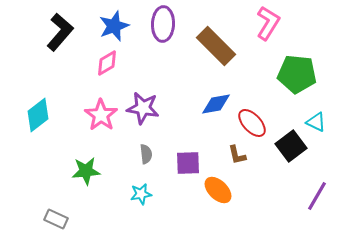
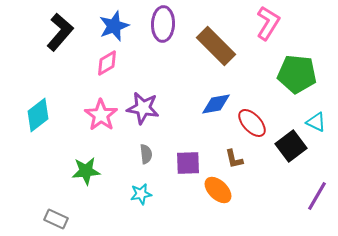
brown L-shape: moved 3 px left, 4 px down
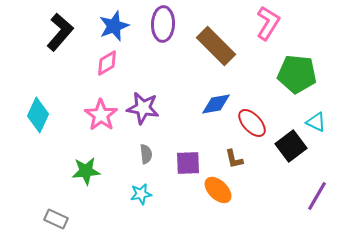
cyan diamond: rotated 28 degrees counterclockwise
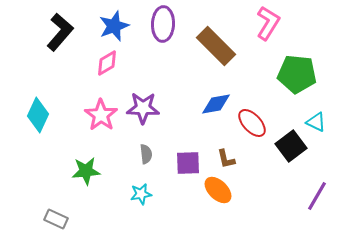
purple star: rotated 8 degrees counterclockwise
brown L-shape: moved 8 px left
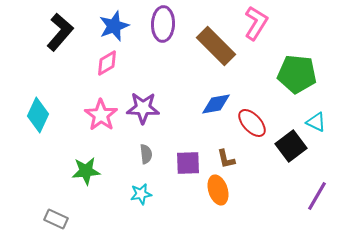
pink L-shape: moved 12 px left
orange ellipse: rotated 28 degrees clockwise
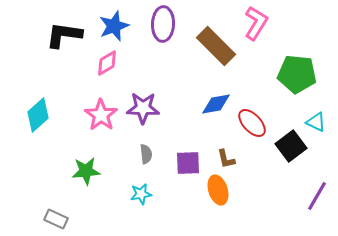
black L-shape: moved 4 px right, 3 px down; rotated 123 degrees counterclockwise
cyan diamond: rotated 24 degrees clockwise
